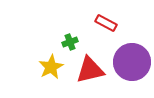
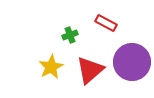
green cross: moved 7 px up
red triangle: rotated 28 degrees counterclockwise
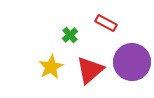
green cross: rotated 21 degrees counterclockwise
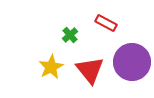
red triangle: rotated 28 degrees counterclockwise
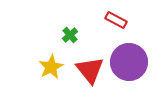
red rectangle: moved 10 px right, 3 px up
purple circle: moved 3 px left
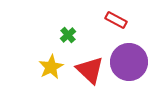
green cross: moved 2 px left
red triangle: rotated 8 degrees counterclockwise
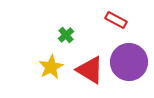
green cross: moved 2 px left
red triangle: rotated 12 degrees counterclockwise
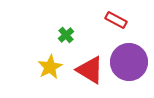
yellow star: moved 1 px left
